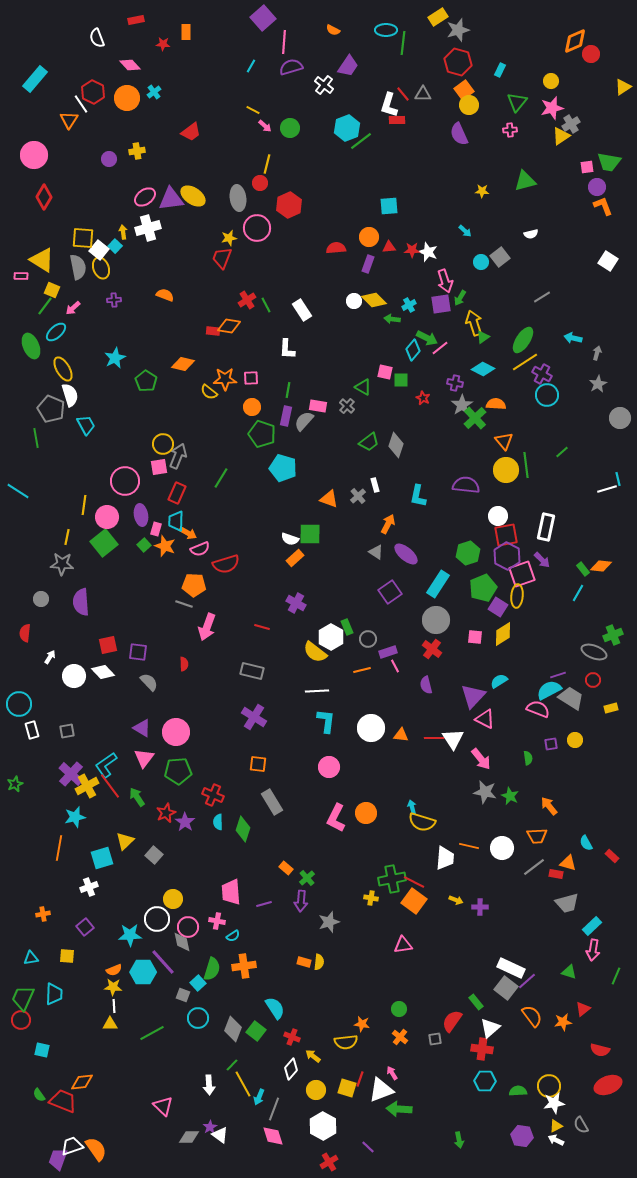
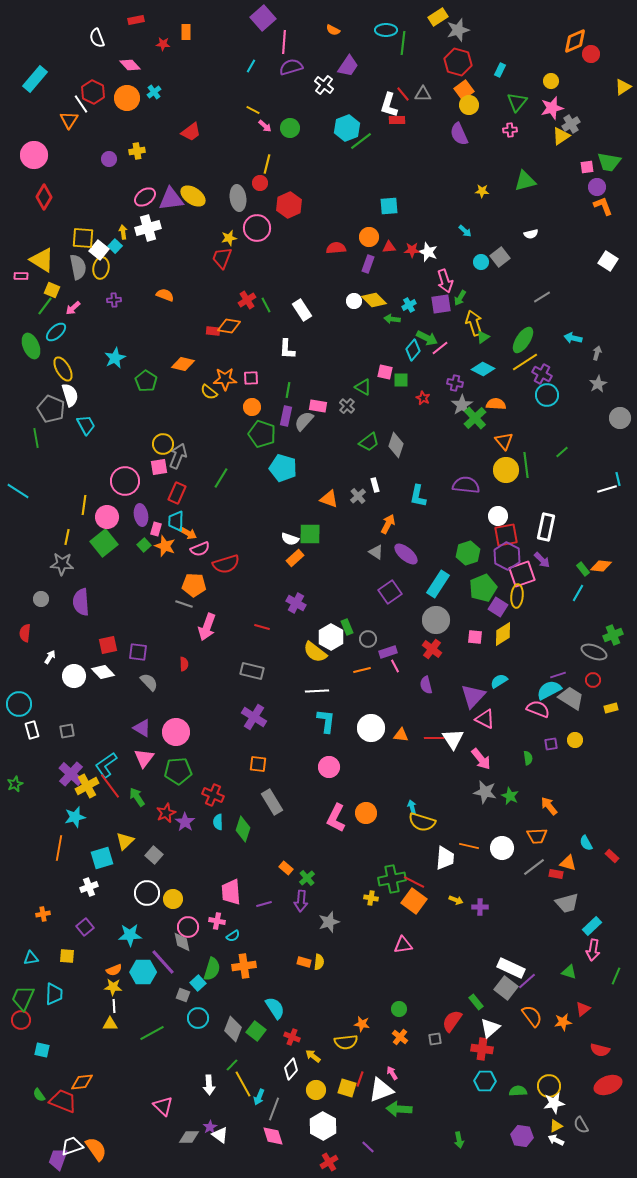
yellow ellipse at (101, 268): rotated 30 degrees clockwise
white circle at (157, 919): moved 10 px left, 26 px up
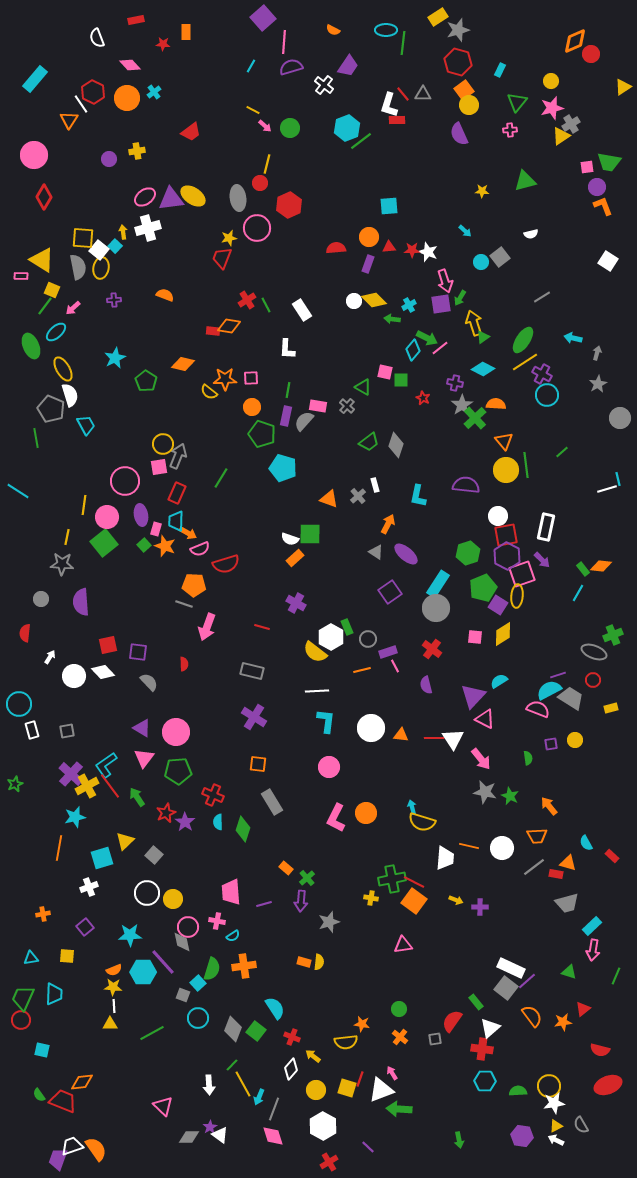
purple square at (498, 607): moved 2 px up
gray circle at (436, 620): moved 12 px up
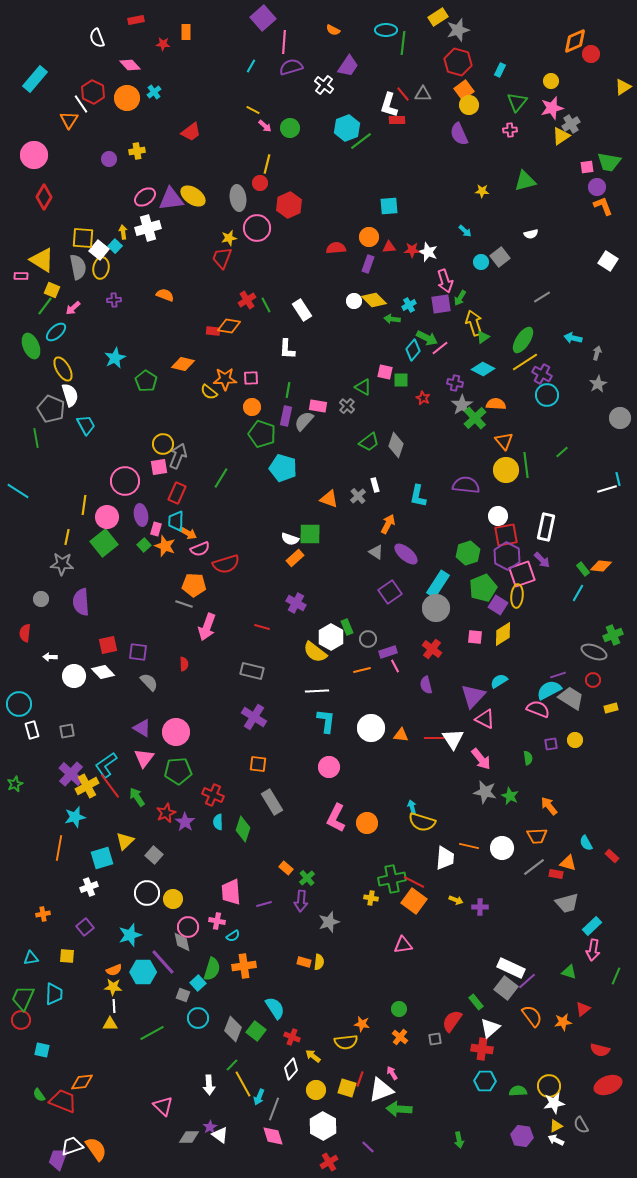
white arrow at (50, 657): rotated 120 degrees counterclockwise
orange circle at (366, 813): moved 1 px right, 10 px down
cyan star at (130, 935): rotated 15 degrees counterclockwise
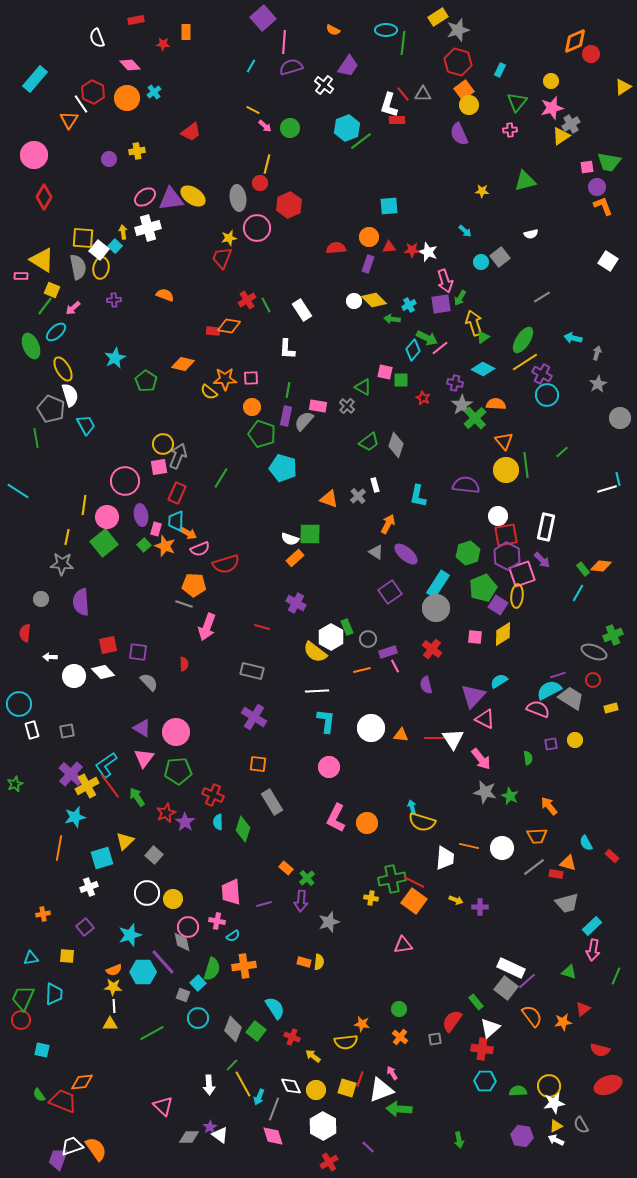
white diamond at (291, 1069): moved 17 px down; rotated 65 degrees counterclockwise
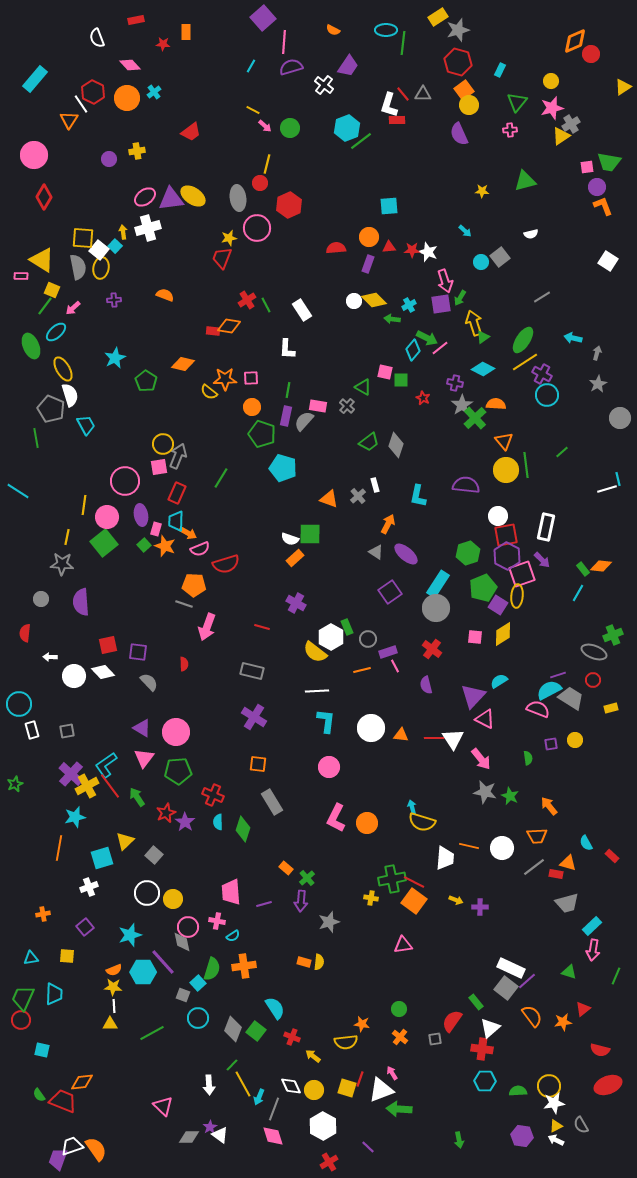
yellow circle at (316, 1090): moved 2 px left
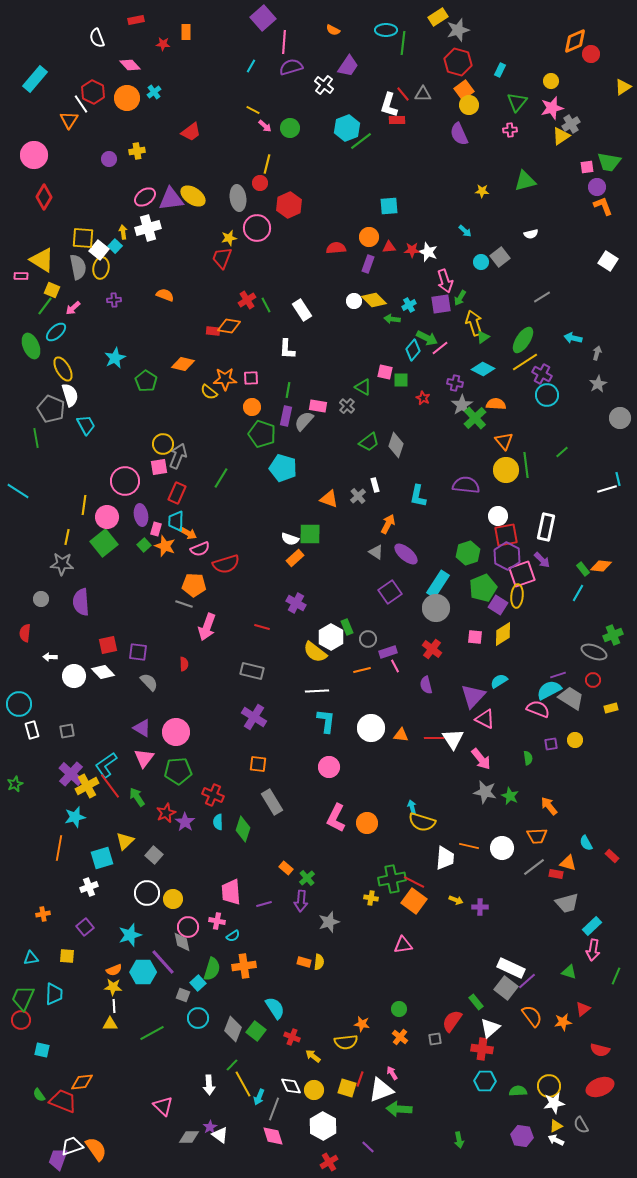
red ellipse at (608, 1085): moved 8 px left, 2 px down
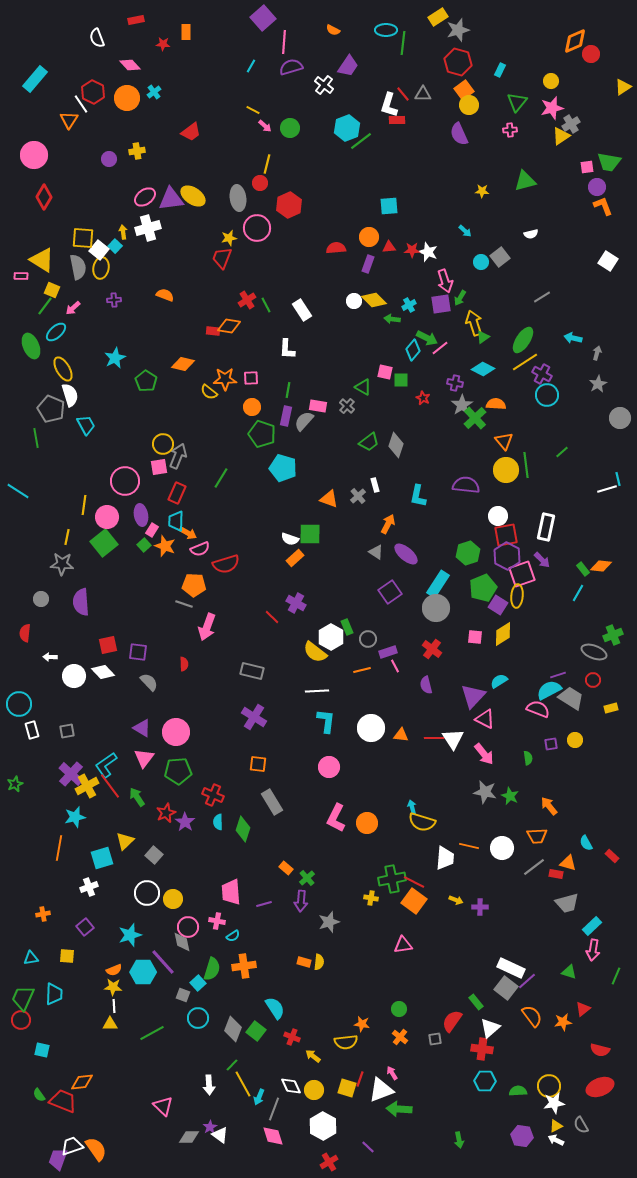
pink rectangle at (156, 529): moved 4 px left, 1 px down; rotated 16 degrees clockwise
red line at (262, 627): moved 10 px right, 10 px up; rotated 28 degrees clockwise
pink arrow at (481, 759): moved 3 px right, 5 px up
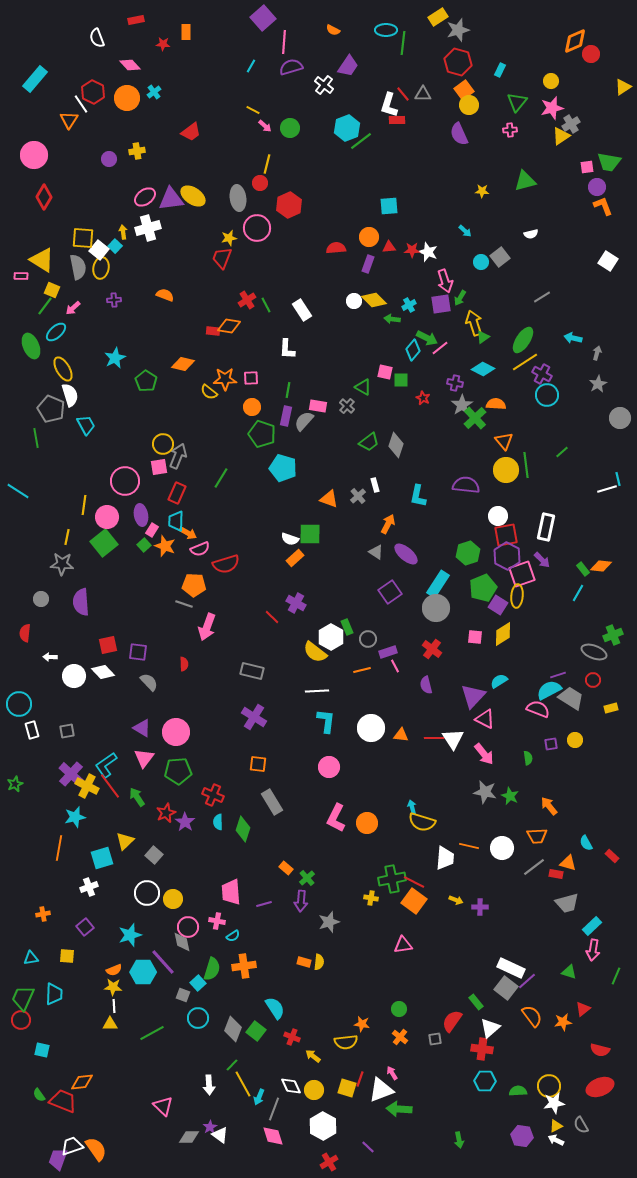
yellow cross at (87, 786): rotated 35 degrees counterclockwise
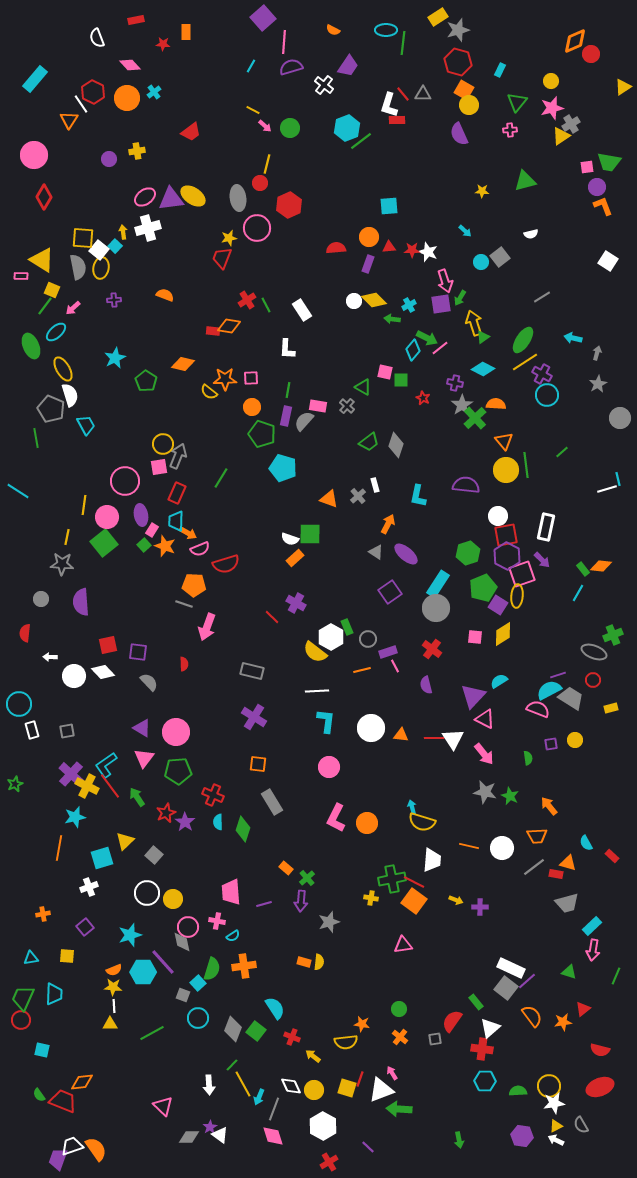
orange square at (464, 90): rotated 24 degrees counterclockwise
white trapezoid at (445, 858): moved 13 px left, 2 px down
